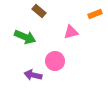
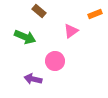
pink triangle: moved 1 px up; rotated 21 degrees counterclockwise
purple arrow: moved 4 px down
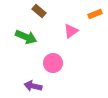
green arrow: moved 1 px right
pink circle: moved 2 px left, 2 px down
purple arrow: moved 7 px down
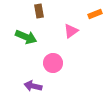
brown rectangle: rotated 40 degrees clockwise
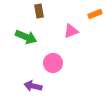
pink triangle: rotated 14 degrees clockwise
